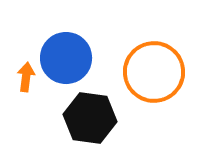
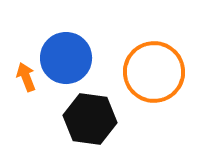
orange arrow: rotated 28 degrees counterclockwise
black hexagon: moved 1 px down
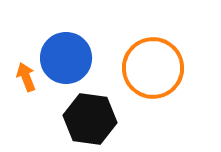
orange circle: moved 1 px left, 4 px up
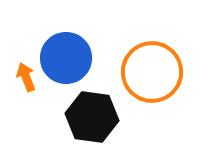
orange circle: moved 1 px left, 4 px down
black hexagon: moved 2 px right, 2 px up
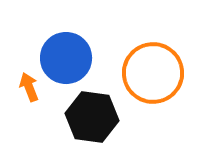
orange circle: moved 1 px right, 1 px down
orange arrow: moved 3 px right, 10 px down
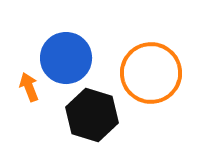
orange circle: moved 2 px left
black hexagon: moved 2 px up; rotated 9 degrees clockwise
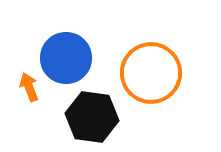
black hexagon: moved 2 px down; rotated 9 degrees counterclockwise
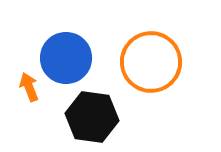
orange circle: moved 11 px up
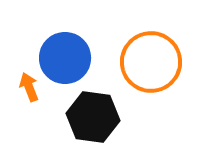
blue circle: moved 1 px left
black hexagon: moved 1 px right
